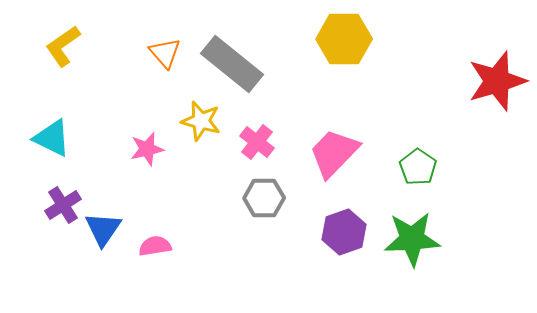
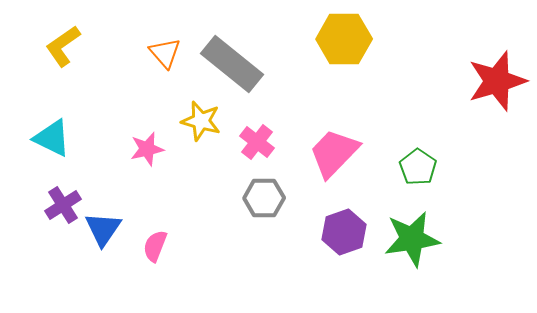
green star: rotated 6 degrees counterclockwise
pink semicircle: rotated 60 degrees counterclockwise
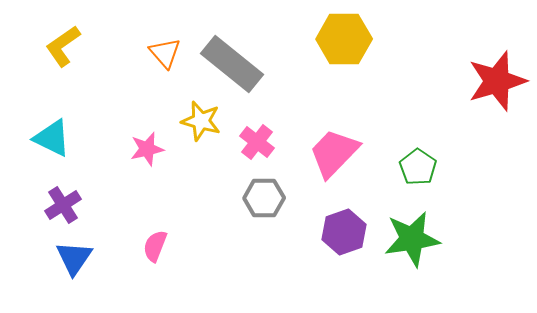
blue triangle: moved 29 px left, 29 px down
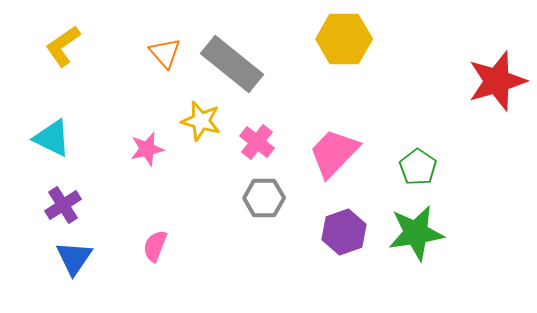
green star: moved 4 px right, 6 px up
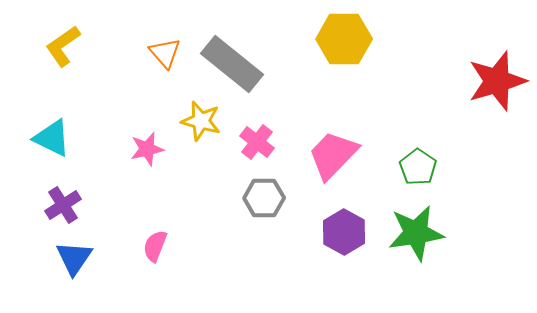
pink trapezoid: moved 1 px left, 2 px down
purple hexagon: rotated 12 degrees counterclockwise
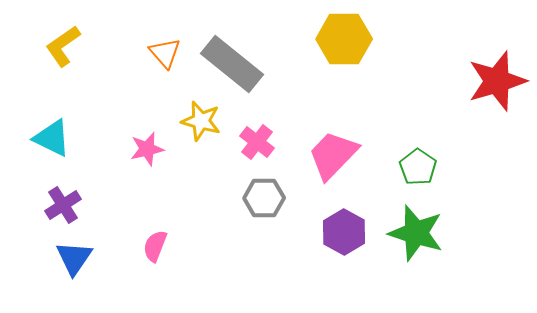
green star: rotated 26 degrees clockwise
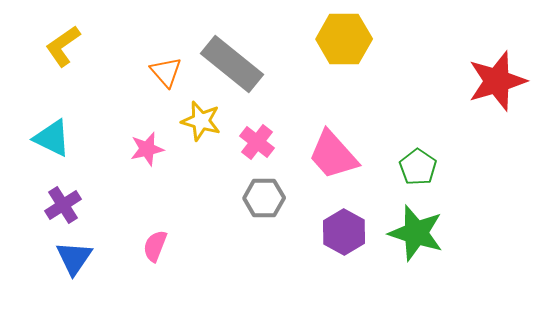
orange triangle: moved 1 px right, 19 px down
pink trapezoid: rotated 86 degrees counterclockwise
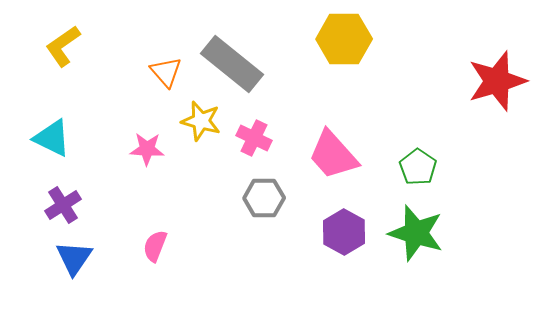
pink cross: moved 3 px left, 4 px up; rotated 12 degrees counterclockwise
pink star: rotated 16 degrees clockwise
